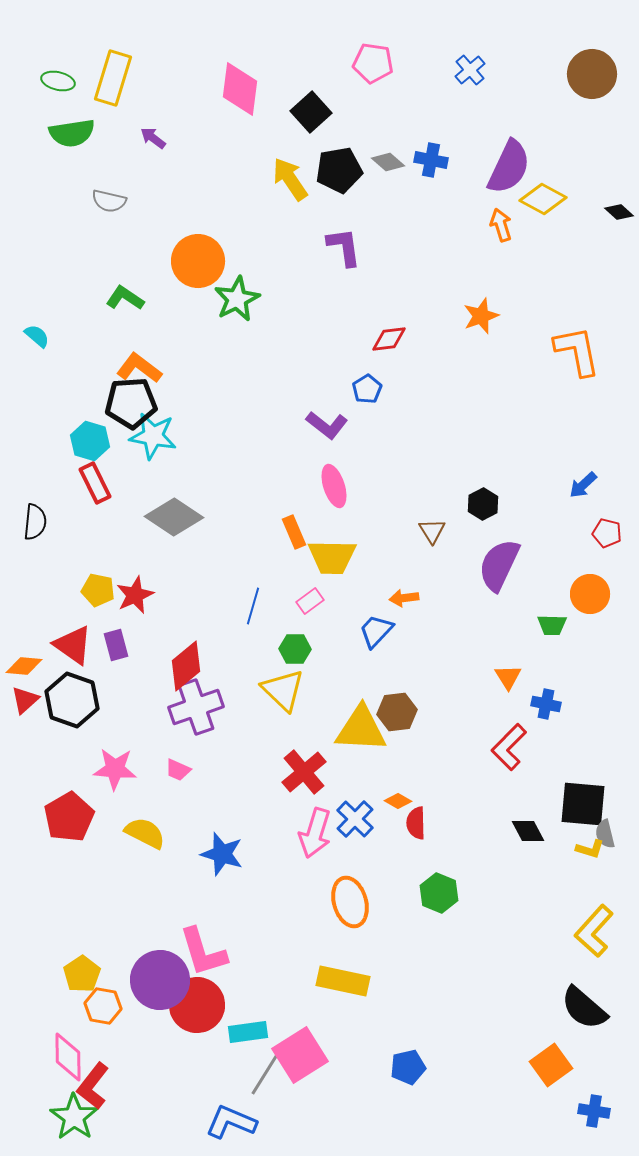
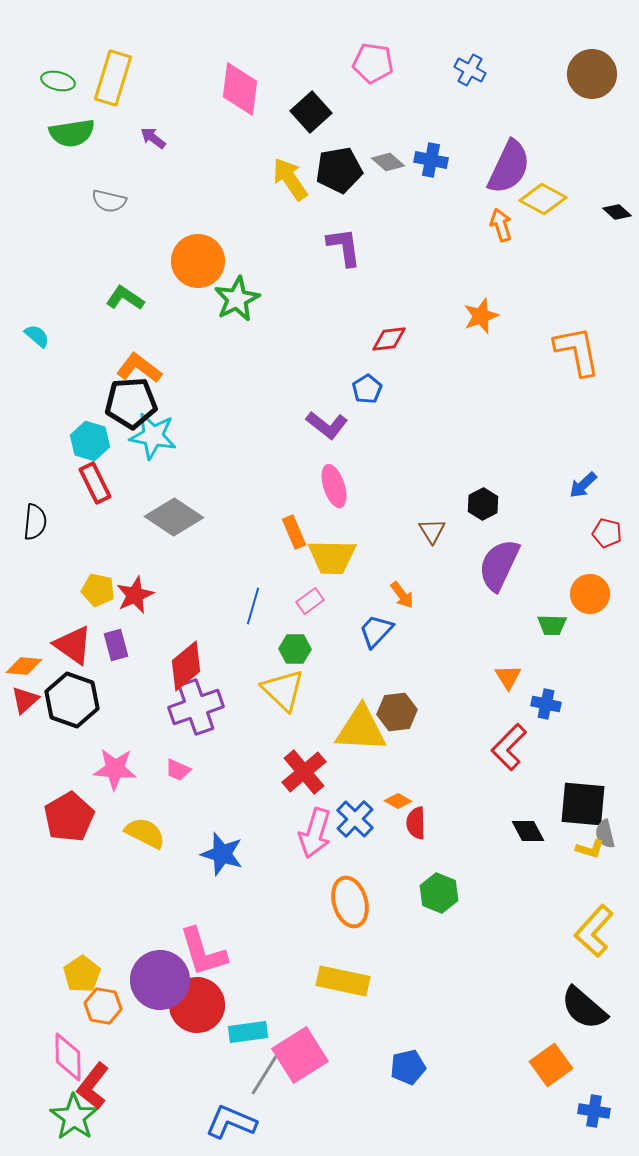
blue cross at (470, 70): rotated 20 degrees counterclockwise
black diamond at (619, 212): moved 2 px left
orange arrow at (404, 598): moved 2 px left, 3 px up; rotated 120 degrees counterclockwise
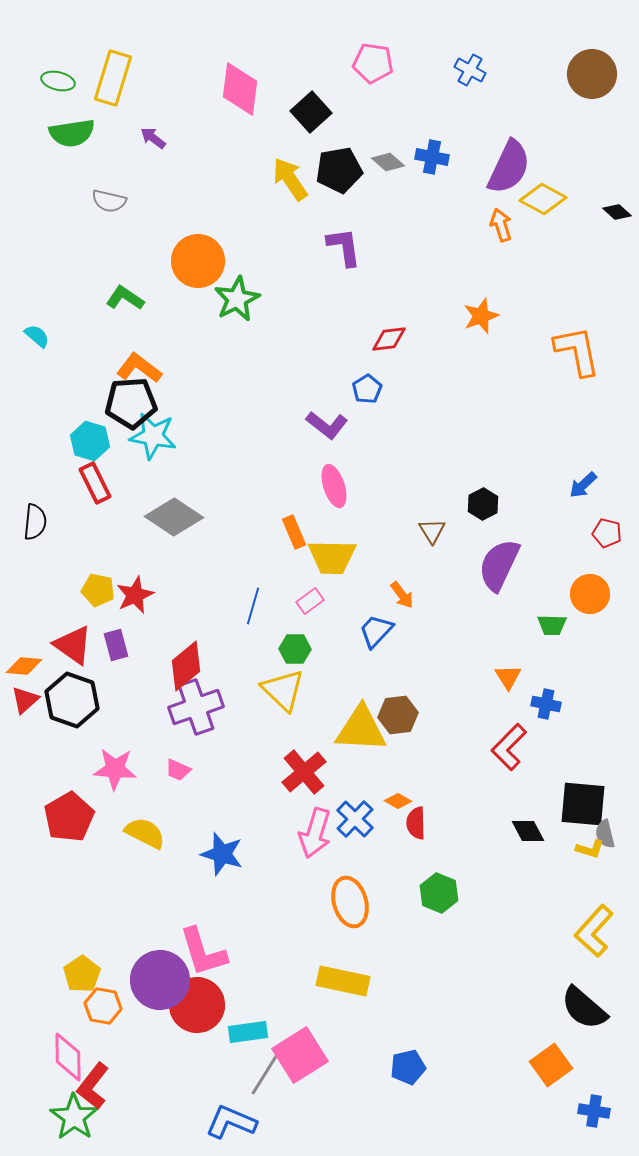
blue cross at (431, 160): moved 1 px right, 3 px up
brown hexagon at (397, 712): moved 1 px right, 3 px down
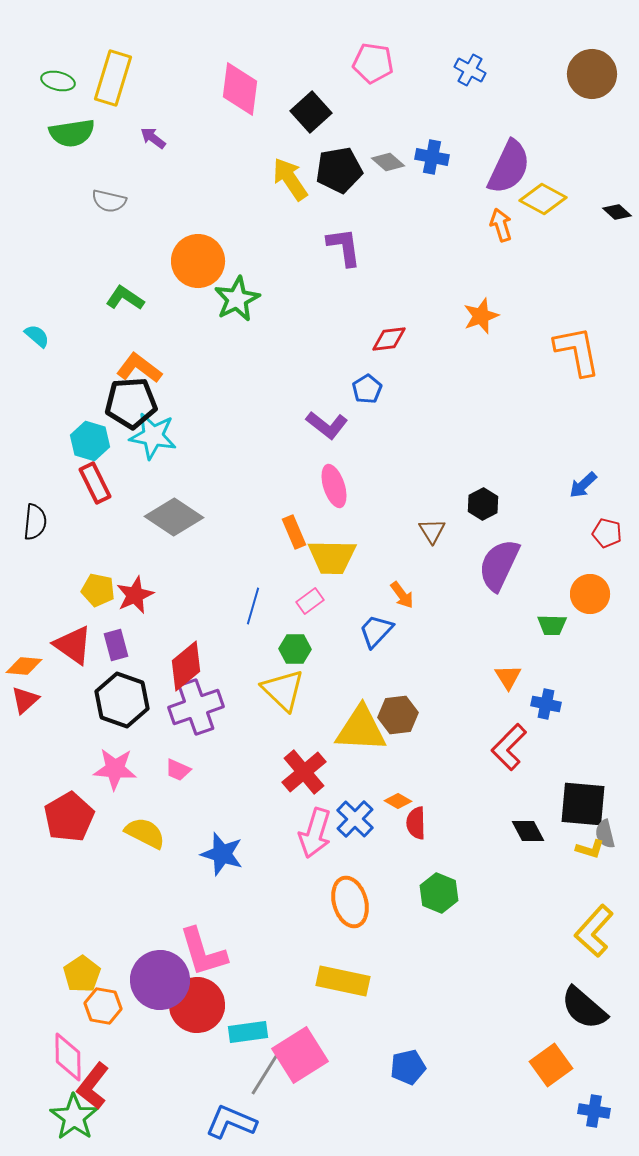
black hexagon at (72, 700): moved 50 px right
